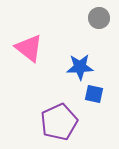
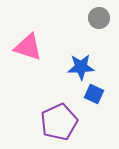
pink triangle: moved 1 px left, 1 px up; rotated 20 degrees counterclockwise
blue star: moved 1 px right
blue square: rotated 12 degrees clockwise
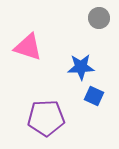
blue square: moved 2 px down
purple pentagon: moved 13 px left, 4 px up; rotated 21 degrees clockwise
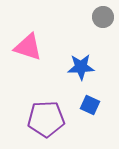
gray circle: moved 4 px right, 1 px up
blue square: moved 4 px left, 9 px down
purple pentagon: moved 1 px down
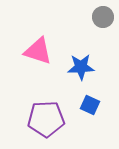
pink triangle: moved 10 px right, 4 px down
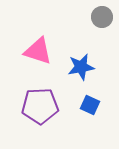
gray circle: moved 1 px left
blue star: rotated 8 degrees counterclockwise
purple pentagon: moved 6 px left, 13 px up
